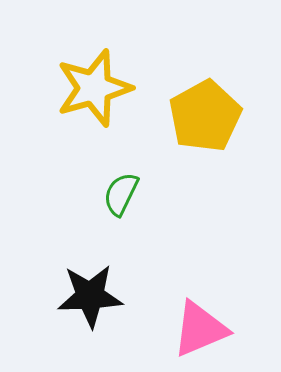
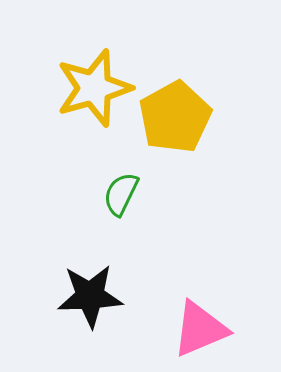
yellow pentagon: moved 30 px left, 1 px down
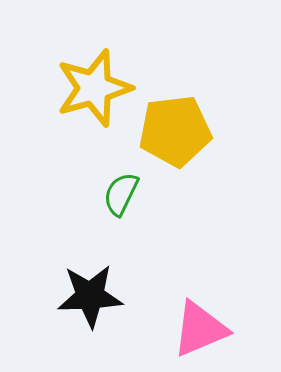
yellow pentagon: moved 14 px down; rotated 22 degrees clockwise
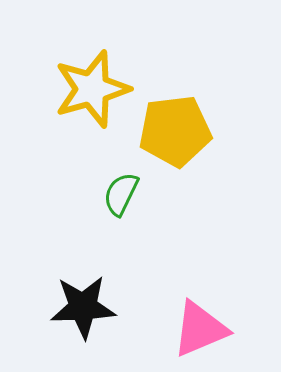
yellow star: moved 2 px left, 1 px down
black star: moved 7 px left, 11 px down
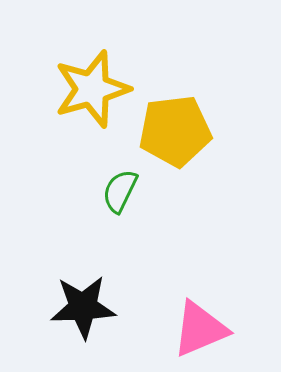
green semicircle: moved 1 px left, 3 px up
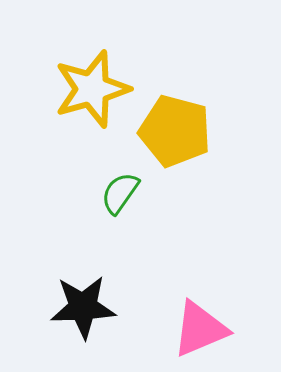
yellow pentagon: rotated 22 degrees clockwise
green semicircle: moved 2 px down; rotated 9 degrees clockwise
